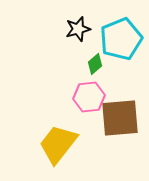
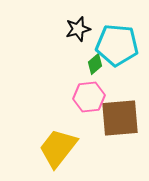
cyan pentagon: moved 4 px left, 6 px down; rotated 27 degrees clockwise
yellow trapezoid: moved 4 px down
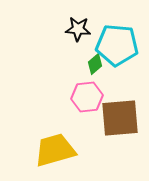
black star: rotated 20 degrees clockwise
pink hexagon: moved 2 px left
yellow trapezoid: moved 3 px left, 2 px down; rotated 36 degrees clockwise
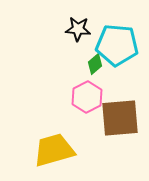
pink hexagon: rotated 20 degrees counterclockwise
yellow trapezoid: moved 1 px left
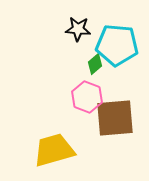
pink hexagon: rotated 12 degrees counterclockwise
brown square: moved 5 px left
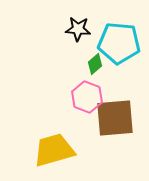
cyan pentagon: moved 2 px right, 2 px up
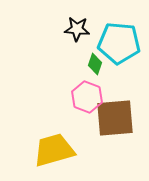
black star: moved 1 px left
green diamond: rotated 30 degrees counterclockwise
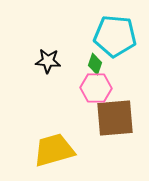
black star: moved 29 px left, 32 px down
cyan pentagon: moved 4 px left, 7 px up
pink hexagon: moved 9 px right, 9 px up; rotated 20 degrees counterclockwise
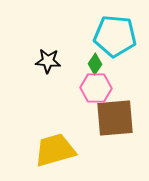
green diamond: rotated 15 degrees clockwise
yellow trapezoid: moved 1 px right
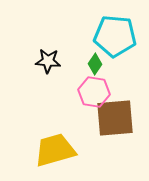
pink hexagon: moved 2 px left, 4 px down; rotated 8 degrees clockwise
